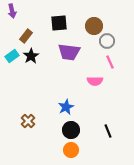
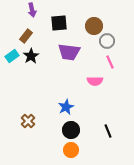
purple arrow: moved 20 px right, 1 px up
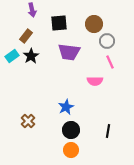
brown circle: moved 2 px up
black line: rotated 32 degrees clockwise
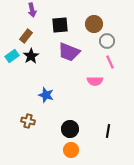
black square: moved 1 px right, 2 px down
purple trapezoid: rotated 15 degrees clockwise
blue star: moved 20 px left, 12 px up; rotated 28 degrees counterclockwise
brown cross: rotated 32 degrees counterclockwise
black circle: moved 1 px left, 1 px up
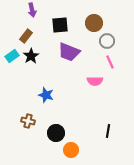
brown circle: moved 1 px up
black circle: moved 14 px left, 4 px down
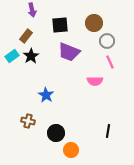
blue star: rotated 14 degrees clockwise
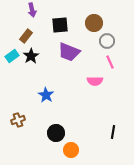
brown cross: moved 10 px left, 1 px up; rotated 32 degrees counterclockwise
black line: moved 5 px right, 1 px down
